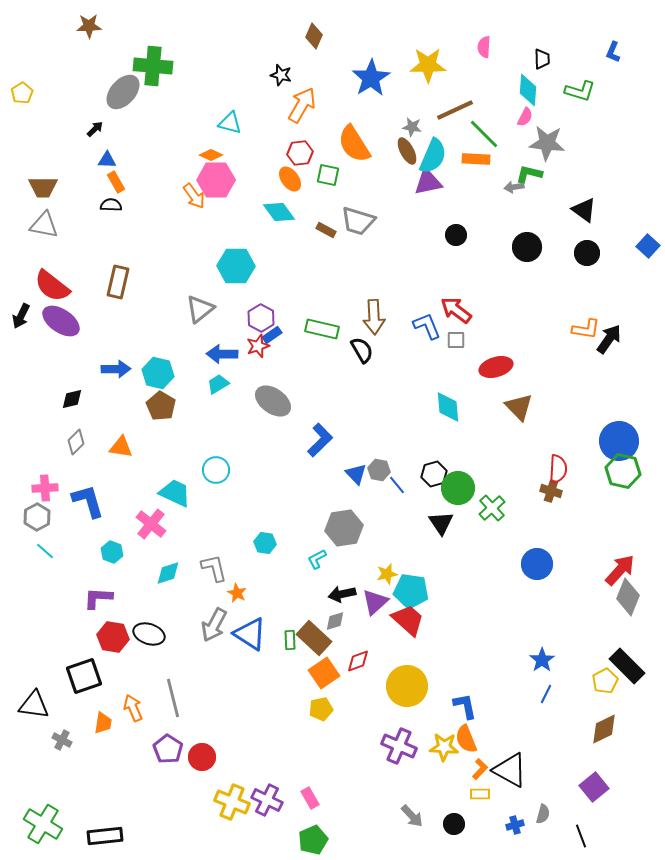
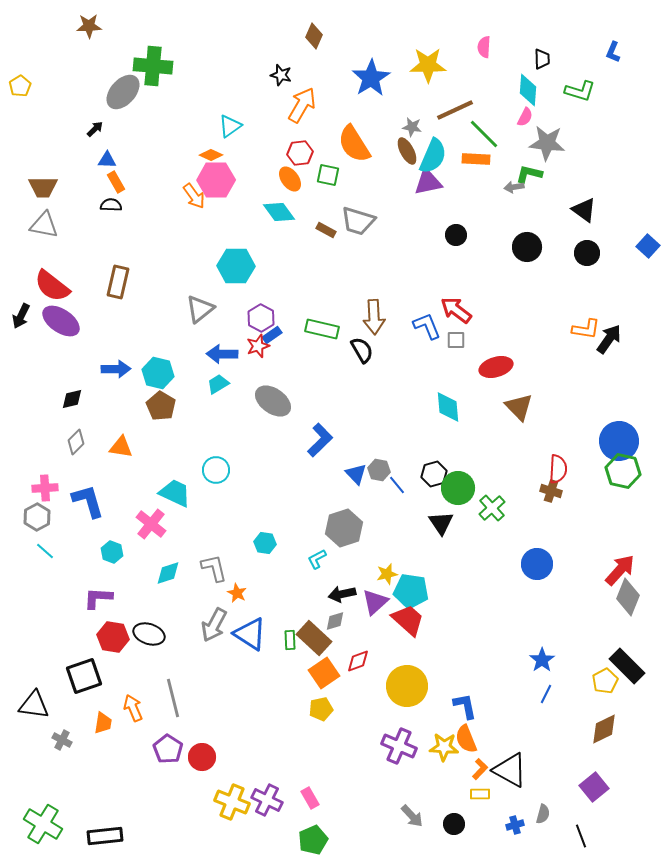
yellow pentagon at (22, 93): moved 2 px left, 7 px up
cyan triangle at (230, 123): moved 3 px down; rotated 50 degrees counterclockwise
gray hexagon at (344, 528): rotated 9 degrees counterclockwise
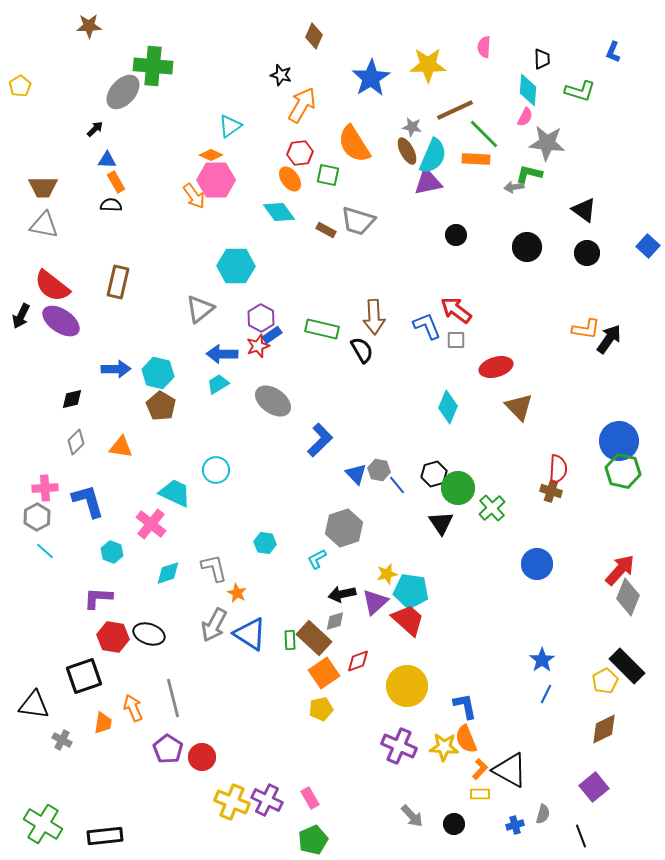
cyan diamond at (448, 407): rotated 28 degrees clockwise
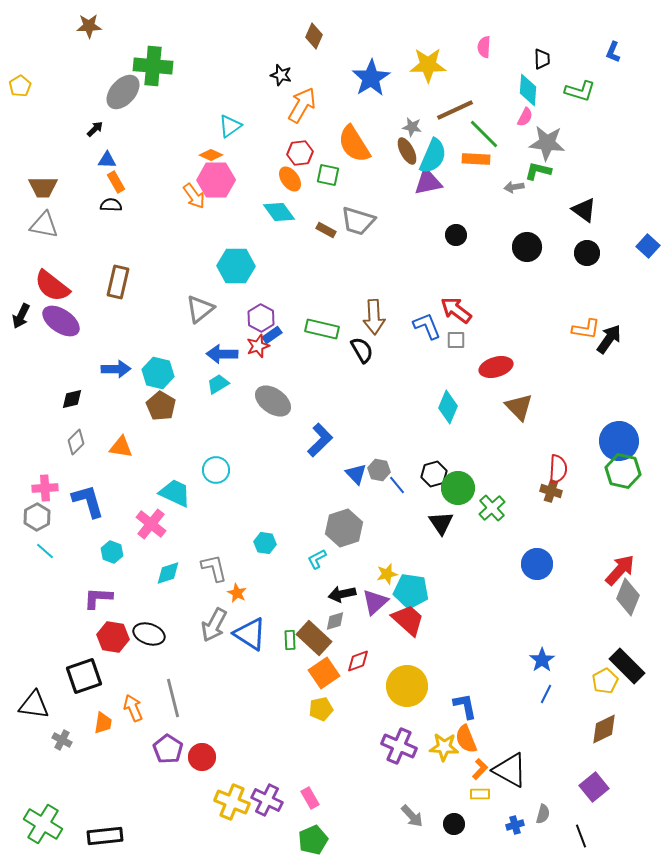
green L-shape at (529, 174): moved 9 px right, 3 px up
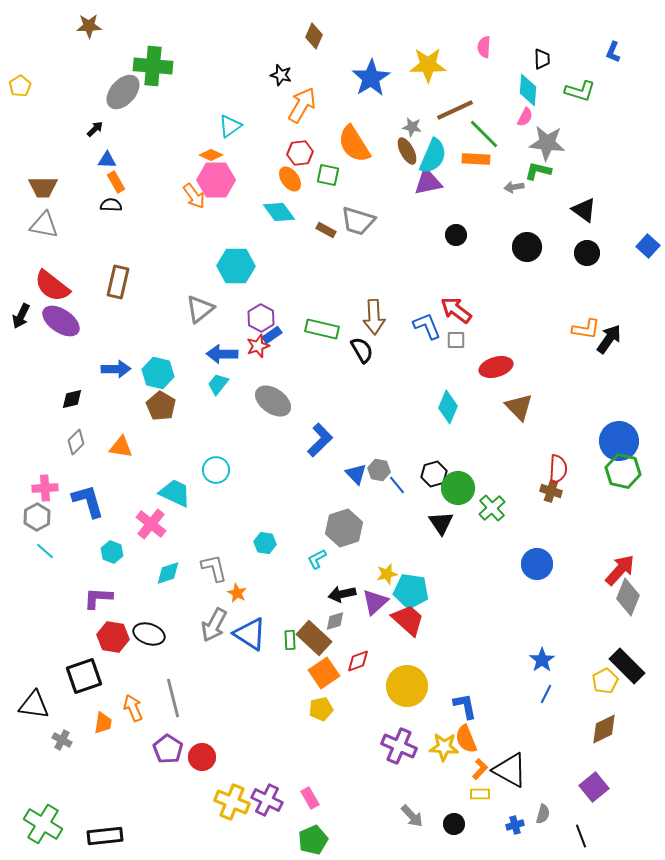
cyan trapezoid at (218, 384): rotated 20 degrees counterclockwise
